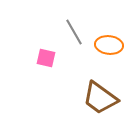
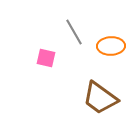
orange ellipse: moved 2 px right, 1 px down; rotated 8 degrees counterclockwise
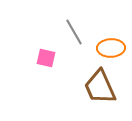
orange ellipse: moved 2 px down
brown trapezoid: moved 11 px up; rotated 30 degrees clockwise
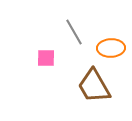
pink square: rotated 12 degrees counterclockwise
brown trapezoid: moved 6 px left, 1 px up; rotated 6 degrees counterclockwise
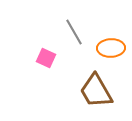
pink square: rotated 24 degrees clockwise
brown trapezoid: moved 2 px right, 5 px down
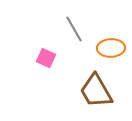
gray line: moved 3 px up
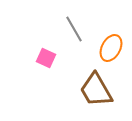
orange ellipse: rotated 60 degrees counterclockwise
brown trapezoid: moved 1 px up
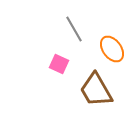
orange ellipse: moved 1 px right, 1 px down; rotated 64 degrees counterclockwise
pink square: moved 13 px right, 6 px down
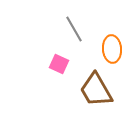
orange ellipse: rotated 32 degrees clockwise
